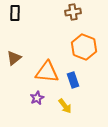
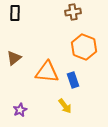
purple star: moved 17 px left, 12 px down
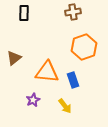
black rectangle: moved 9 px right
orange hexagon: rotated 20 degrees clockwise
purple star: moved 13 px right, 10 px up
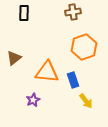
yellow arrow: moved 21 px right, 5 px up
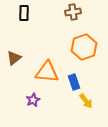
blue rectangle: moved 1 px right, 2 px down
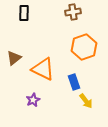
orange triangle: moved 4 px left, 3 px up; rotated 20 degrees clockwise
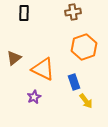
purple star: moved 1 px right, 3 px up
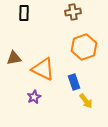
brown triangle: rotated 28 degrees clockwise
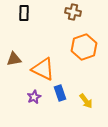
brown cross: rotated 21 degrees clockwise
brown triangle: moved 1 px down
blue rectangle: moved 14 px left, 11 px down
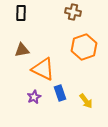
black rectangle: moved 3 px left
brown triangle: moved 8 px right, 9 px up
